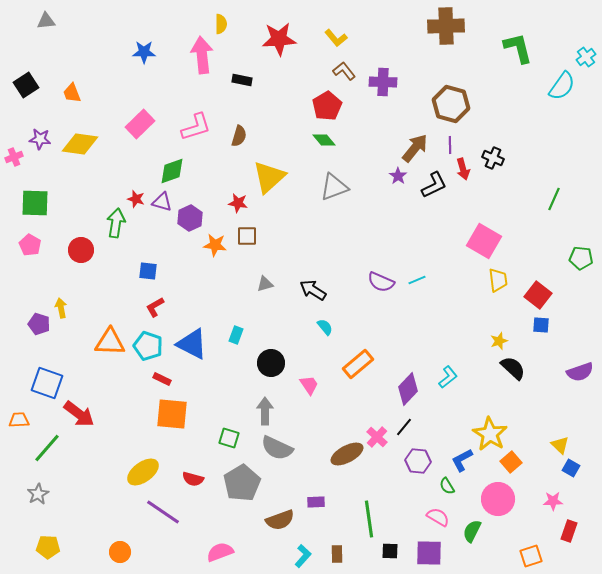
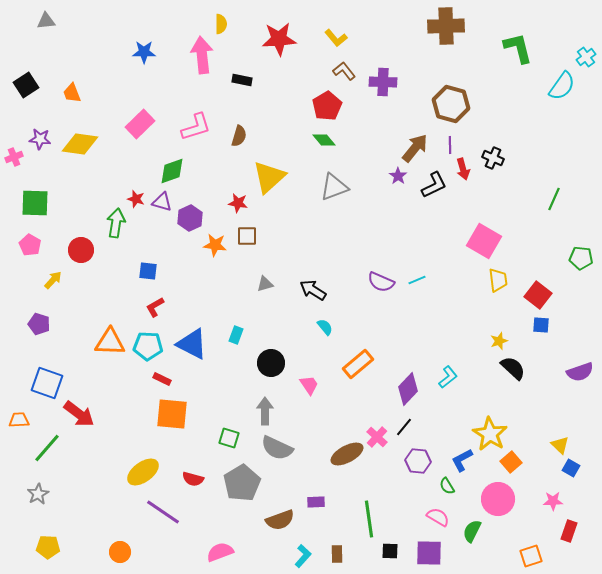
yellow arrow at (61, 308): moved 8 px left, 28 px up; rotated 54 degrees clockwise
cyan pentagon at (148, 346): rotated 16 degrees counterclockwise
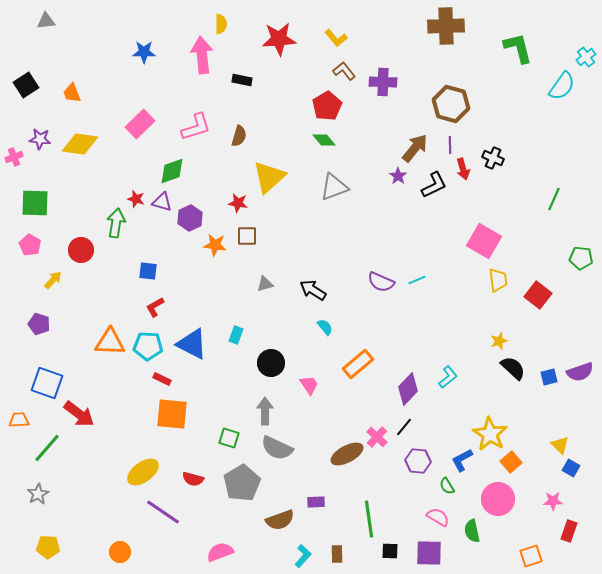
blue square at (541, 325): moved 8 px right, 52 px down; rotated 18 degrees counterclockwise
green semicircle at (472, 531): rotated 40 degrees counterclockwise
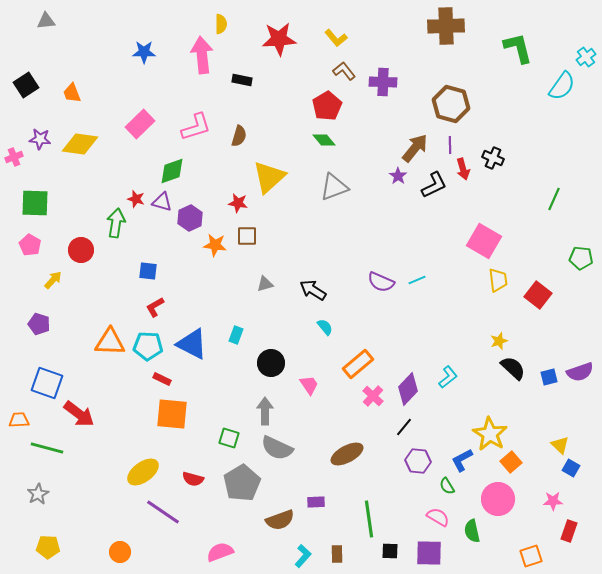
pink cross at (377, 437): moved 4 px left, 41 px up
green line at (47, 448): rotated 64 degrees clockwise
